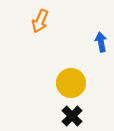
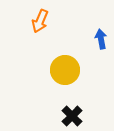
blue arrow: moved 3 px up
yellow circle: moved 6 px left, 13 px up
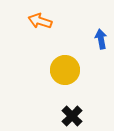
orange arrow: rotated 85 degrees clockwise
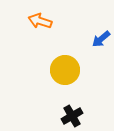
blue arrow: rotated 120 degrees counterclockwise
black cross: rotated 15 degrees clockwise
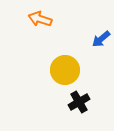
orange arrow: moved 2 px up
black cross: moved 7 px right, 14 px up
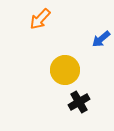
orange arrow: rotated 65 degrees counterclockwise
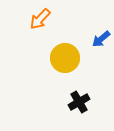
yellow circle: moved 12 px up
